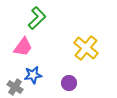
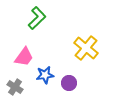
pink trapezoid: moved 1 px right, 10 px down
blue star: moved 12 px right
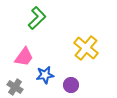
purple circle: moved 2 px right, 2 px down
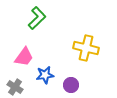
yellow cross: rotated 25 degrees counterclockwise
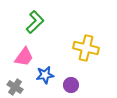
green L-shape: moved 2 px left, 4 px down
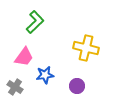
purple circle: moved 6 px right, 1 px down
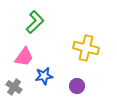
blue star: moved 1 px left, 1 px down
gray cross: moved 1 px left
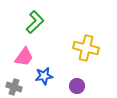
gray cross: rotated 14 degrees counterclockwise
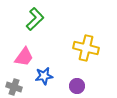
green L-shape: moved 3 px up
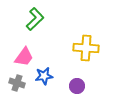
yellow cross: rotated 10 degrees counterclockwise
gray cross: moved 3 px right, 4 px up
